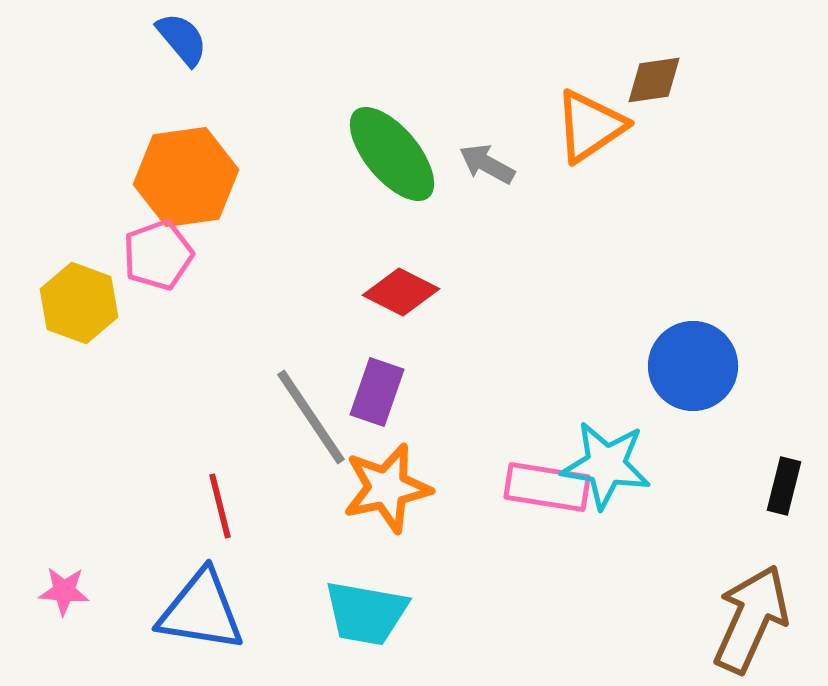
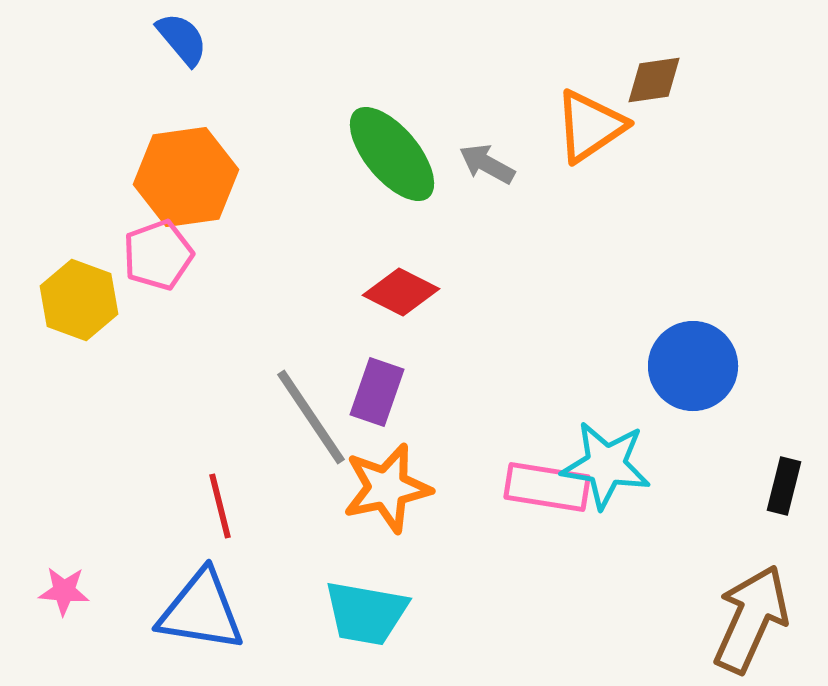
yellow hexagon: moved 3 px up
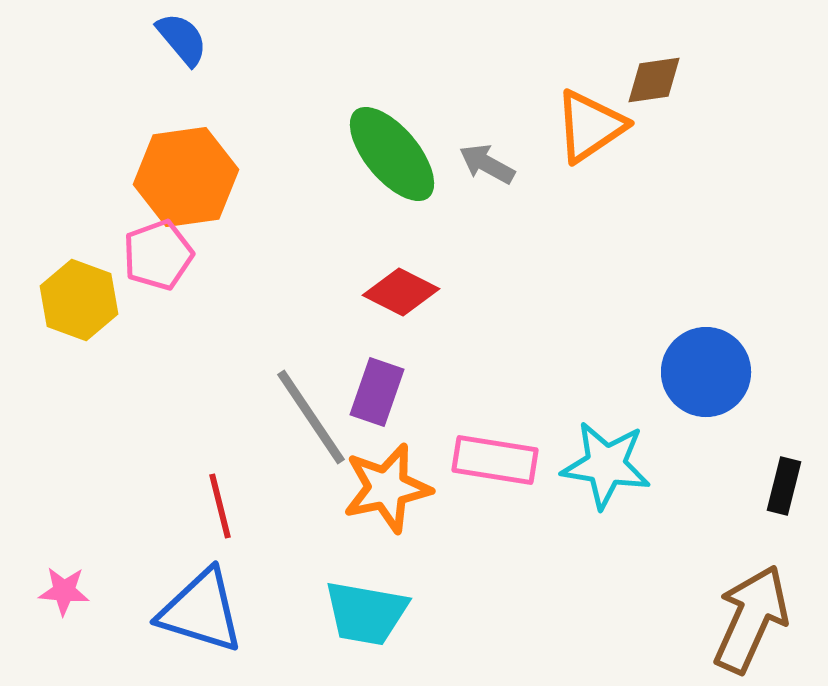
blue circle: moved 13 px right, 6 px down
pink rectangle: moved 52 px left, 27 px up
blue triangle: rotated 8 degrees clockwise
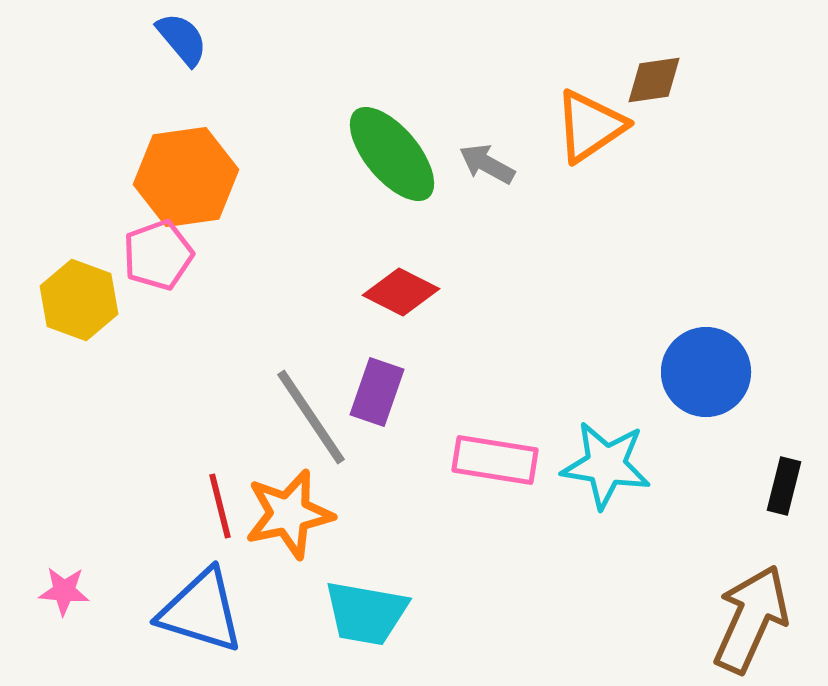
orange star: moved 98 px left, 26 px down
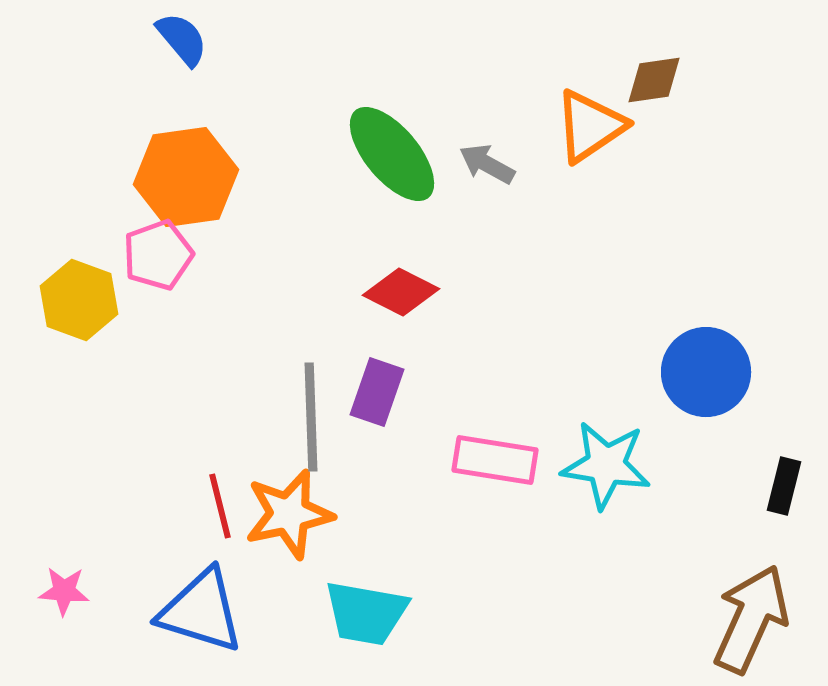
gray line: rotated 32 degrees clockwise
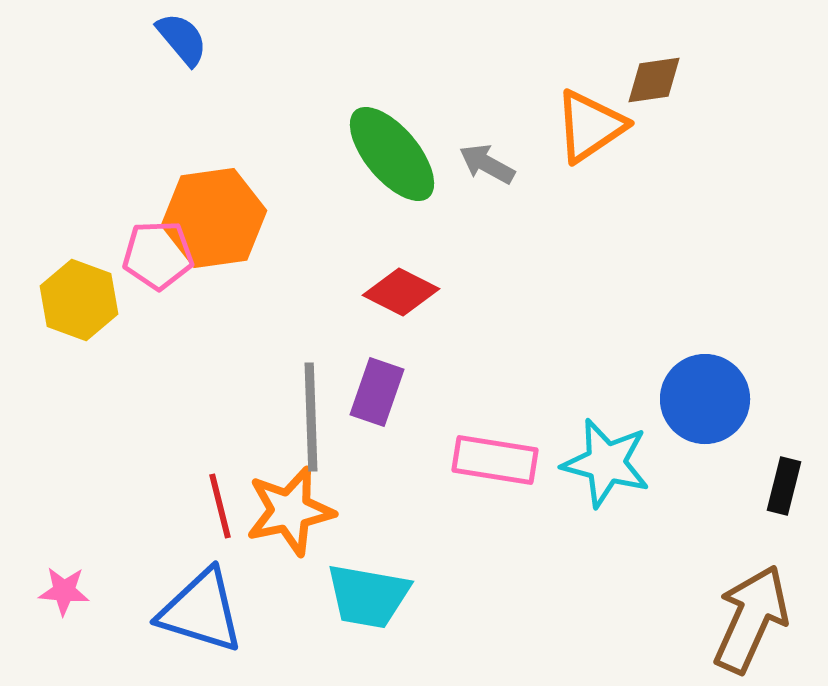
orange hexagon: moved 28 px right, 41 px down
pink pentagon: rotated 18 degrees clockwise
blue circle: moved 1 px left, 27 px down
cyan star: moved 2 px up; rotated 6 degrees clockwise
orange star: moved 1 px right, 3 px up
cyan trapezoid: moved 2 px right, 17 px up
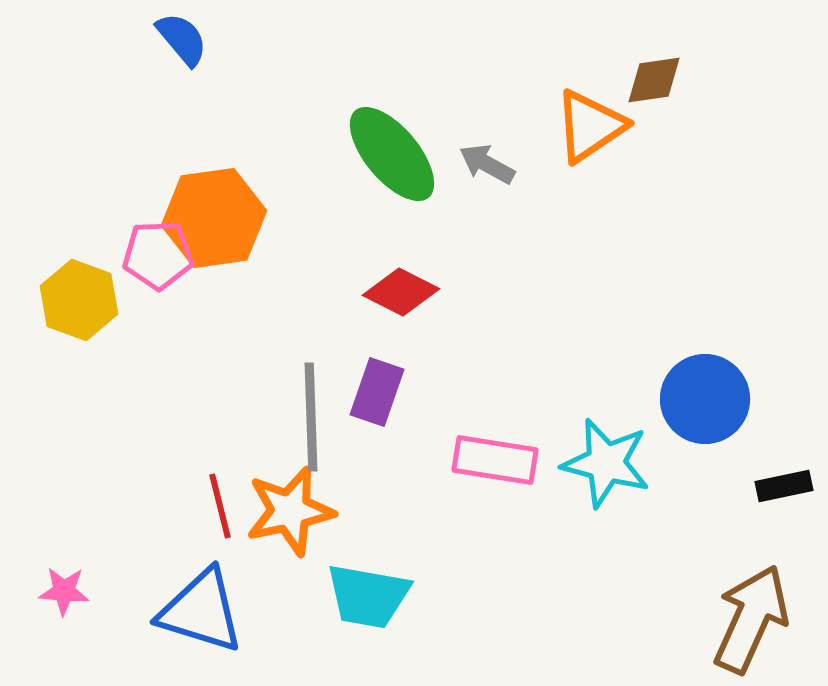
black rectangle: rotated 64 degrees clockwise
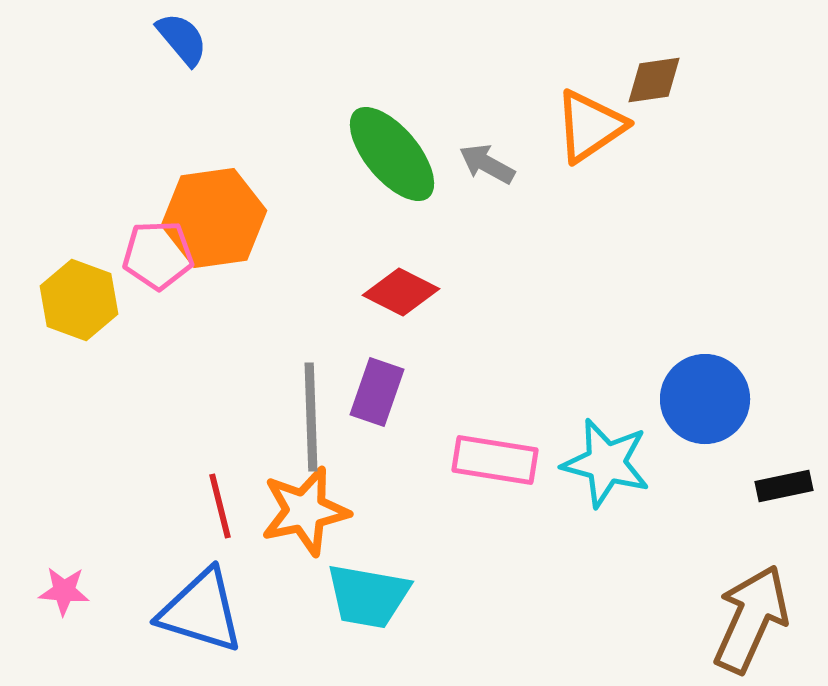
orange star: moved 15 px right
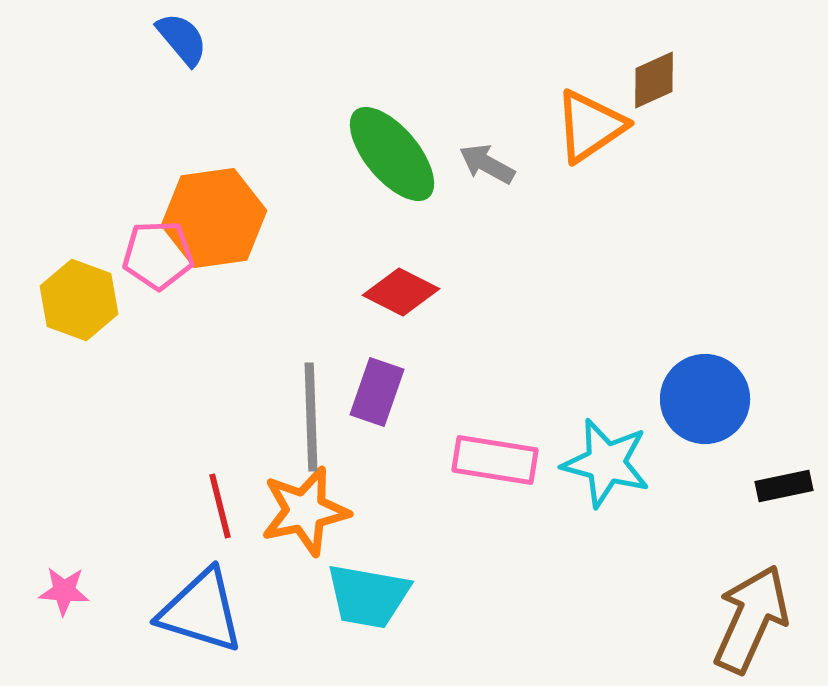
brown diamond: rotated 16 degrees counterclockwise
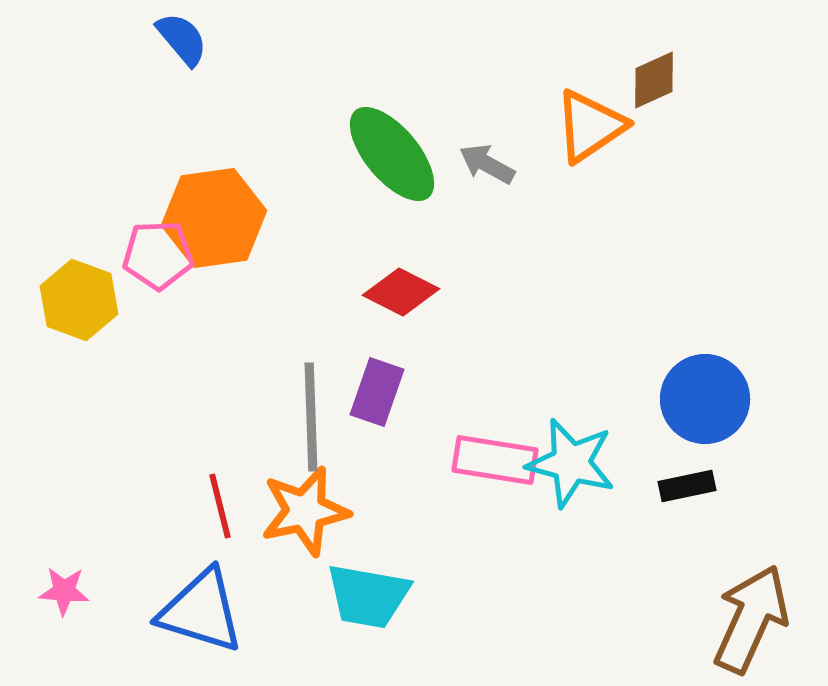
cyan star: moved 35 px left
black rectangle: moved 97 px left
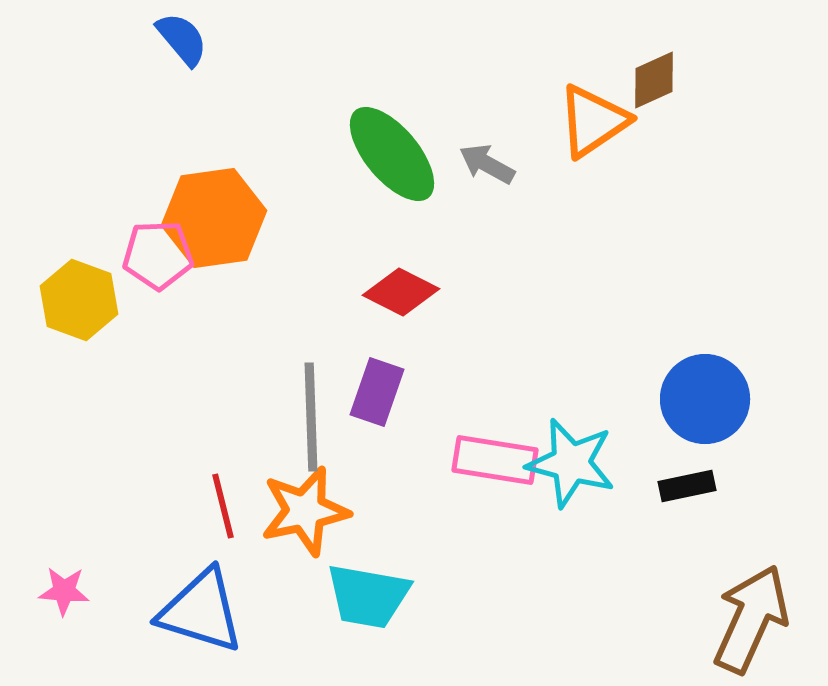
orange triangle: moved 3 px right, 5 px up
red line: moved 3 px right
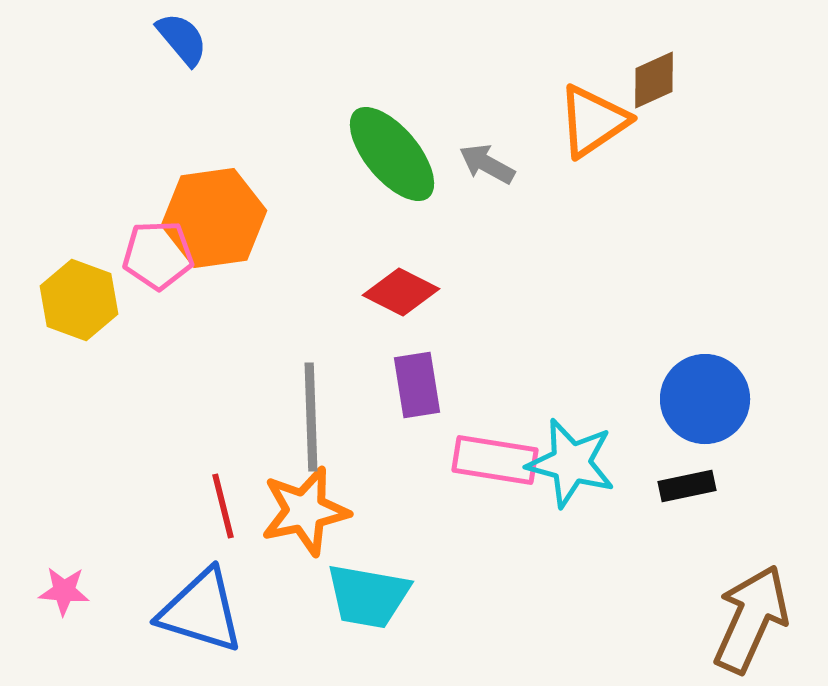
purple rectangle: moved 40 px right, 7 px up; rotated 28 degrees counterclockwise
